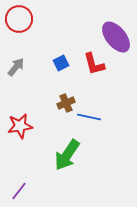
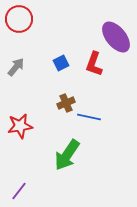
red L-shape: rotated 35 degrees clockwise
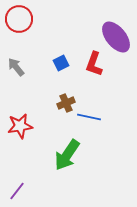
gray arrow: rotated 78 degrees counterclockwise
purple line: moved 2 px left
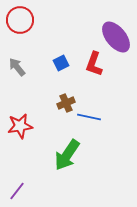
red circle: moved 1 px right, 1 px down
gray arrow: moved 1 px right
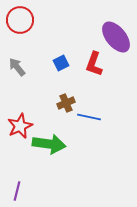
red star: rotated 15 degrees counterclockwise
green arrow: moved 18 px left, 11 px up; rotated 116 degrees counterclockwise
purple line: rotated 24 degrees counterclockwise
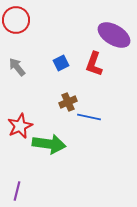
red circle: moved 4 px left
purple ellipse: moved 2 px left, 2 px up; rotated 20 degrees counterclockwise
brown cross: moved 2 px right, 1 px up
